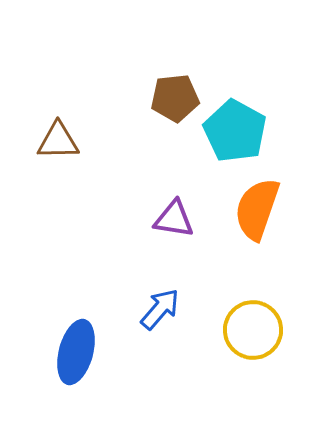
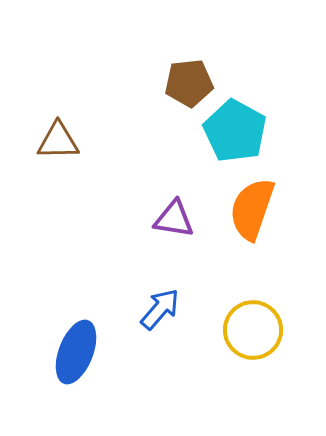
brown pentagon: moved 14 px right, 15 px up
orange semicircle: moved 5 px left
blue ellipse: rotated 6 degrees clockwise
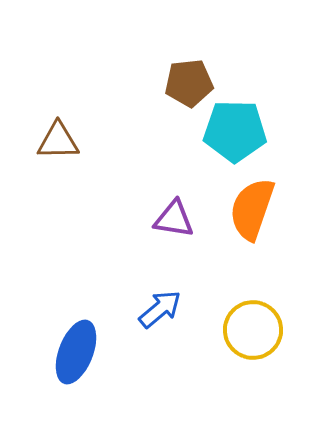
cyan pentagon: rotated 28 degrees counterclockwise
blue arrow: rotated 9 degrees clockwise
